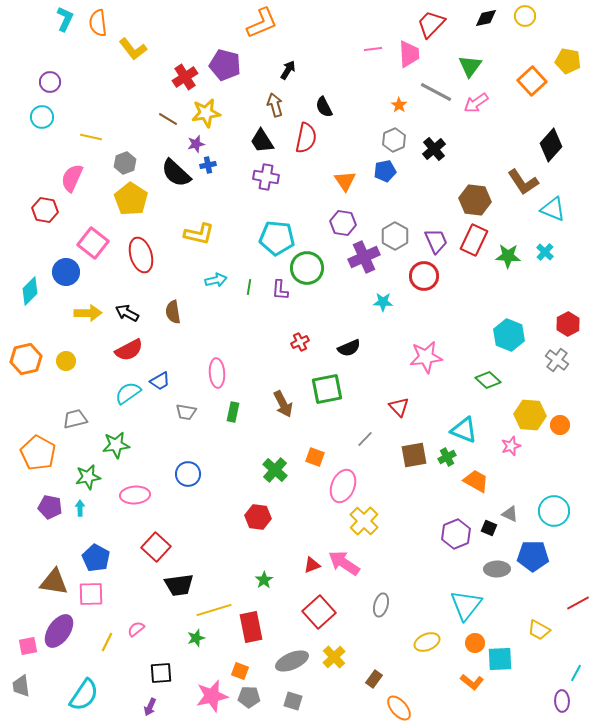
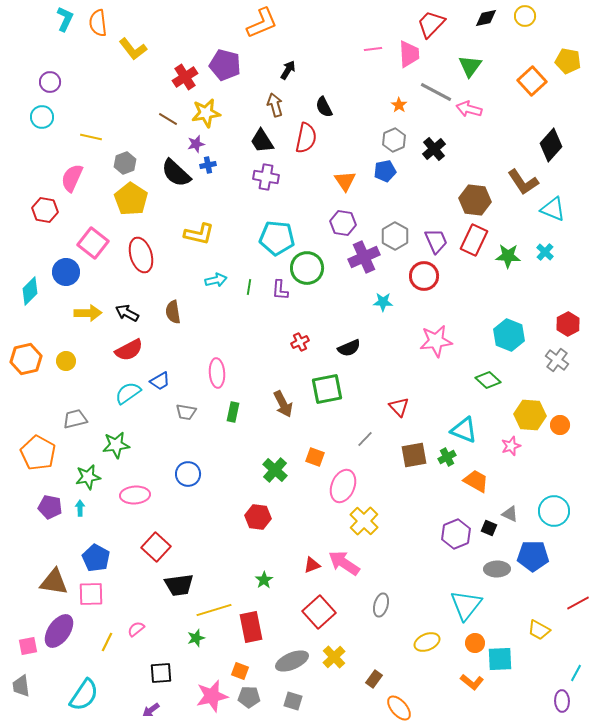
pink arrow at (476, 103): moved 7 px left, 6 px down; rotated 50 degrees clockwise
pink star at (426, 357): moved 10 px right, 16 px up
purple arrow at (150, 707): moved 1 px right, 3 px down; rotated 30 degrees clockwise
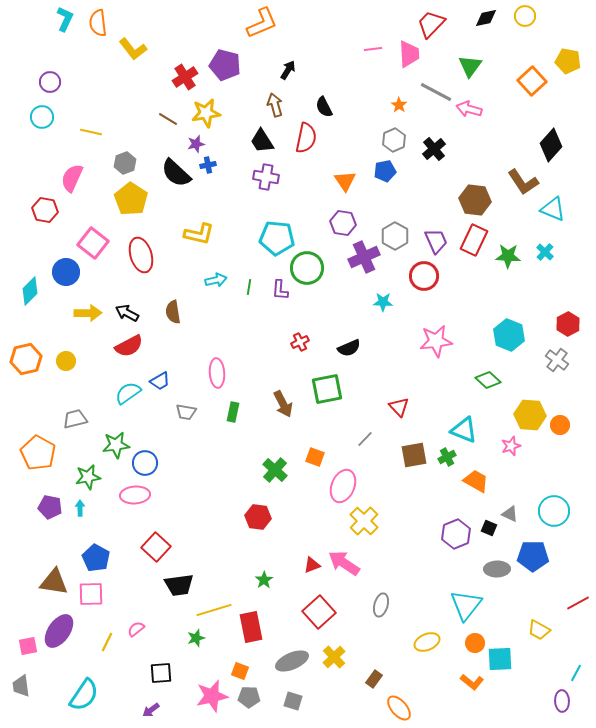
yellow line at (91, 137): moved 5 px up
red semicircle at (129, 350): moved 4 px up
blue circle at (188, 474): moved 43 px left, 11 px up
